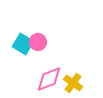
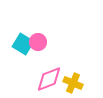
yellow cross: rotated 12 degrees counterclockwise
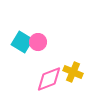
cyan square: moved 1 px left, 2 px up
yellow cross: moved 11 px up
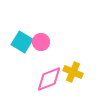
pink circle: moved 3 px right
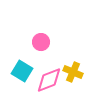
cyan square: moved 29 px down
pink diamond: moved 1 px down
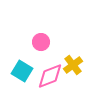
yellow cross: moved 7 px up; rotated 30 degrees clockwise
pink diamond: moved 1 px right, 4 px up
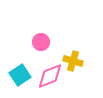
yellow cross: moved 4 px up; rotated 36 degrees counterclockwise
cyan square: moved 2 px left, 4 px down; rotated 25 degrees clockwise
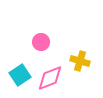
yellow cross: moved 7 px right
pink diamond: moved 2 px down
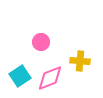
yellow cross: rotated 12 degrees counterclockwise
cyan square: moved 1 px down
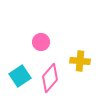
pink diamond: rotated 28 degrees counterclockwise
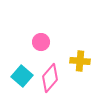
cyan square: moved 2 px right; rotated 15 degrees counterclockwise
